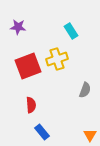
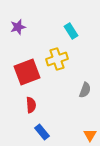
purple star: rotated 21 degrees counterclockwise
red square: moved 1 px left, 6 px down
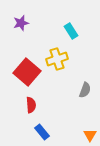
purple star: moved 3 px right, 4 px up
red square: rotated 28 degrees counterclockwise
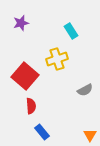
red square: moved 2 px left, 4 px down
gray semicircle: rotated 42 degrees clockwise
red semicircle: moved 1 px down
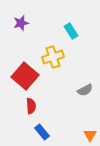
yellow cross: moved 4 px left, 2 px up
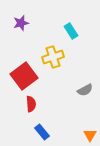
red square: moved 1 px left; rotated 12 degrees clockwise
red semicircle: moved 2 px up
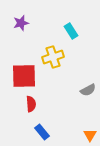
red square: rotated 36 degrees clockwise
gray semicircle: moved 3 px right
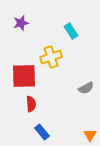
yellow cross: moved 2 px left
gray semicircle: moved 2 px left, 2 px up
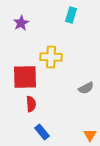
purple star: rotated 14 degrees counterclockwise
cyan rectangle: moved 16 px up; rotated 49 degrees clockwise
yellow cross: rotated 20 degrees clockwise
red square: moved 1 px right, 1 px down
